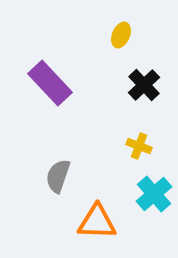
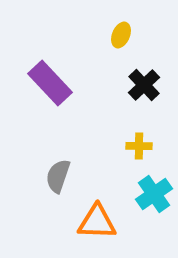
yellow cross: rotated 20 degrees counterclockwise
cyan cross: rotated 6 degrees clockwise
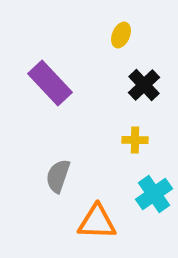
yellow cross: moved 4 px left, 6 px up
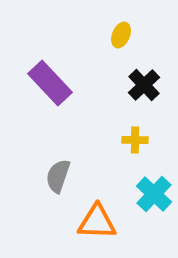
cyan cross: rotated 12 degrees counterclockwise
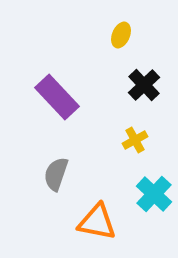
purple rectangle: moved 7 px right, 14 px down
yellow cross: rotated 30 degrees counterclockwise
gray semicircle: moved 2 px left, 2 px up
orange triangle: rotated 9 degrees clockwise
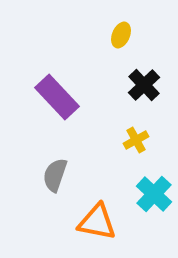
yellow cross: moved 1 px right
gray semicircle: moved 1 px left, 1 px down
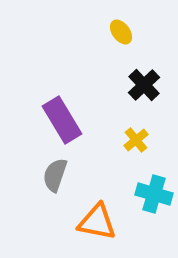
yellow ellipse: moved 3 px up; rotated 60 degrees counterclockwise
purple rectangle: moved 5 px right, 23 px down; rotated 12 degrees clockwise
yellow cross: rotated 10 degrees counterclockwise
cyan cross: rotated 27 degrees counterclockwise
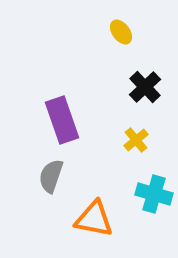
black cross: moved 1 px right, 2 px down
purple rectangle: rotated 12 degrees clockwise
gray semicircle: moved 4 px left, 1 px down
orange triangle: moved 3 px left, 3 px up
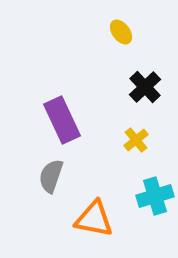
purple rectangle: rotated 6 degrees counterclockwise
cyan cross: moved 1 px right, 2 px down; rotated 33 degrees counterclockwise
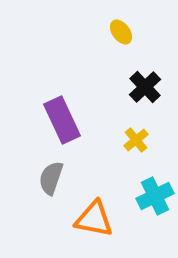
gray semicircle: moved 2 px down
cyan cross: rotated 9 degrees counterclockwise
